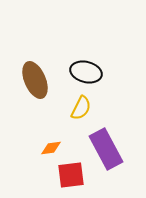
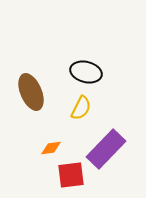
brown ellipse: moved 4 px left, 12 px down
purple rectangle: rotated 72 degrees clockwise
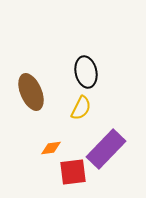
black ellipse: rotated 64 degrees clockwise
red square: moved 2 px right, 3 px up
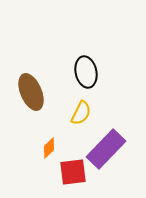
yellow semicircle: moved 5 px down
orange diamond: moved 2 px left; rotated 35 degrees counterclockwise
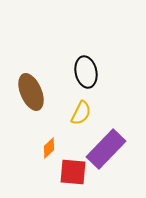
red square: rotated 12 degrees clockwise
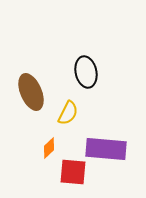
yellow semicircle: moved 13 px left
purple rectangle: rotated 51 degrees clockwise
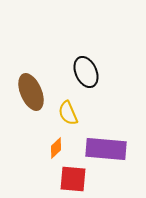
black ellipse: rotated 12 degrees counterclockwise
yellow semicircle: rotated 130 degrees clockwise
orange diamond: moved 7 px right
red square: moved 7 px down
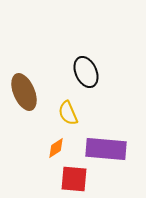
brown ellipse: moved 7 px left
orange diamond: rotated 10 degrees clockwise
red square: moved 1 px right
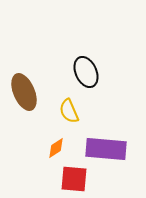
yellow semicircle: moved 1 px right, 2 px up
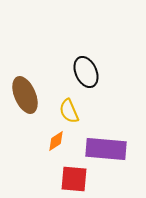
brown ellipse: moved 1 px right, 3 px down
orange diamond: moved 7 px up
